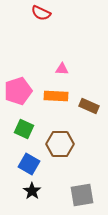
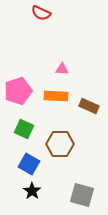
gray square: rotated 25 degrees clockwise
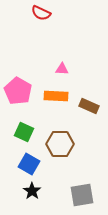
pink pentagon: rotated 24 degrees counterclockwise
green square: moved 3 px down
gray square: rotated 25 degrees counterclockwise
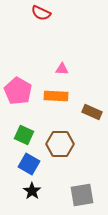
brown rectangle: moved 3 px right, 6 px down
green square: moved 3 px down
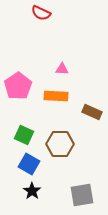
pink pentagon: moved 5 px up; rotated 8 degrees clockwise
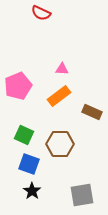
pink pentagon: rotated 12 degrees clockwise
orange rectangle: moved 3 px right; rotated 40 degrees counterclockwise
blue square: rotated 10 degrees counterclockwise
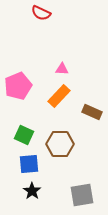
orange rectangle: rotated 10 degrees counterclockwise
blue square: rotated 25 degrees counterclockwise
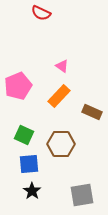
pink triangle: moved 3 px up; rotated 32 degrees clockwise
brown hexagon: moved 1 px right
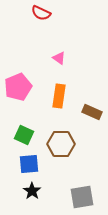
pink triangle: moved 3 px left, 8 px up
pink pentagon: moved 1 px down
orange rectangle: rotated 35 degrees counterclockwise
gray square: moved 2 px down
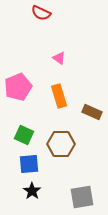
orange rectangle: rotated 25 degrees counterclockwise
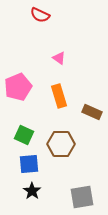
red semicircle: moved 1 px left, 2 px down
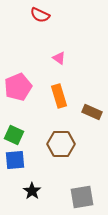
green square: moved 10 px left
blue square: moved 14 px left, 4 px up
